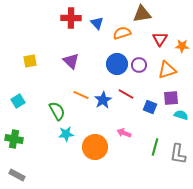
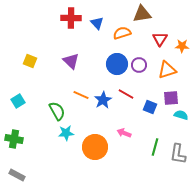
yellow square: rotated 32 degrees clockwise
cyan star: moved 1 px up
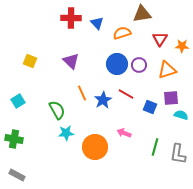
orange line: moved 1 px right, 2 px up; rotated 42 degrees clockwise
green semicircle: moved 1 px up
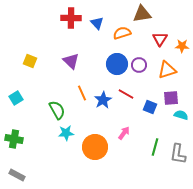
cyan square: moved 2 px left, 3 px up
pink arrow: rotated 104 degrees clockwise
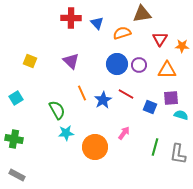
orange triangle: rotated 18 degrees clockwise
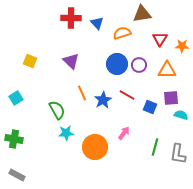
red line: moved 1 px right, 1 px down
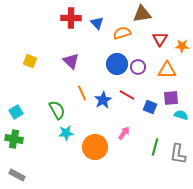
purple circle: moved 1 px left, 2 px down
cyan square: moved 14 px down
